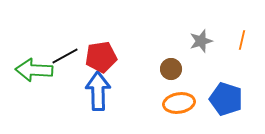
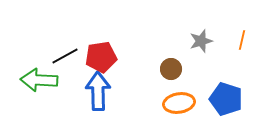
green arrow: moved 5 px right, 10 px down
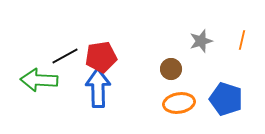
blue arrow: moved 3 px up
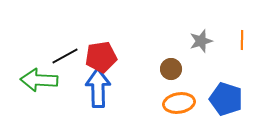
orange line: rotated 12 degrees counterclockwise
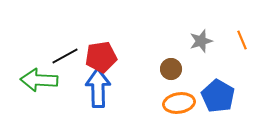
orange line: rotated 24 degrees counterclockwise
blue pentagon: moved 8 px left, 3 px up; rotated 12 degrees clockwise
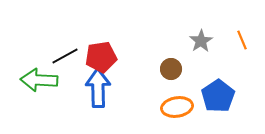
gray star: rotated 15 degrees counterclockwise
blue pentagon: rotated 8 degrees clockwise
orange ellipse: moved 2 px left, 4 px down
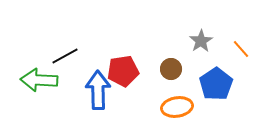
orange line: moved 1 px left, 9 px down; rotated 18 degrees counterclockwise
red pentagon: moved 22 px right, 14 px down
blue arrow: moved 2 px down
blue pentagon: moved 2 px left, 12 px up
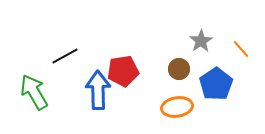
brown circle: moved 8 px right
green arrow: moved 5 px left, 12 px down; rotated 57 degrees clockwise
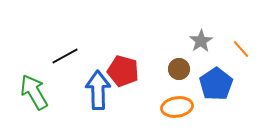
red pentagon: rotated 24 degrees clockwise
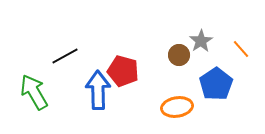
brown circle: moved 14 px up
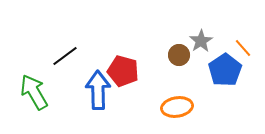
orange line: moved 2 px right, 1 px up
black line: rotated 8 degrees counterclockwise
blue pentagon: moved 9 px right, 14 px up
